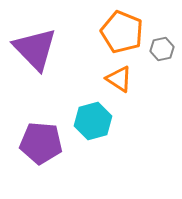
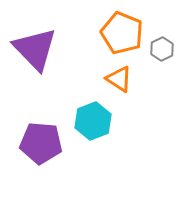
orange pentagon: moved 1 px down
gray hexagon: rotated 15 degrees counterclockwise
cyan hexagon: rotated 6 degrees counterclockwise
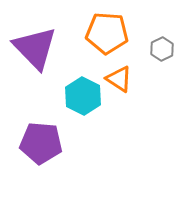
orange pentagon: moved 15 px left; rotated 18 degrees counterclockwise
purple triangle: moved 1 px up
cyan hexagon: moved 10 px left, 25 px up; rotated 12 degrees counterclockwise
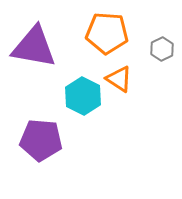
purple triangle: moved 1 px left, 1 px up; rotated 36 degrees counterclockwise
purple pentagon: moved 3 px up
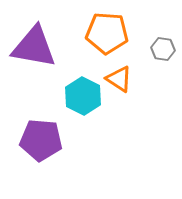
gray hexagon: moved 1 px right; rotated 25 degrees counterclockwise
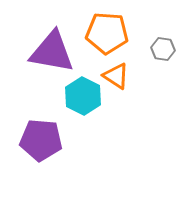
purple triangle: moved 18 px right, 5 px down
orange triangle: moved 3 px left, 3 px up
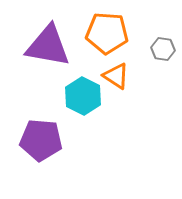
purple triangle: moved 4 px left, 6 px up
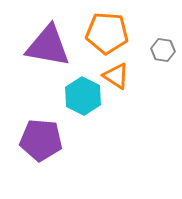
gray hexagon: moved 1 px down
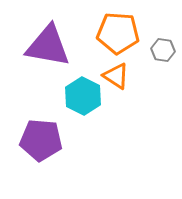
orange pentagon: moved 11 px right
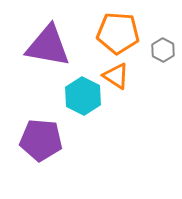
gray hexagon: rotated 20 degrees clockwise
